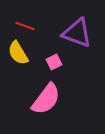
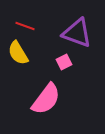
pink square: moved 10 px right
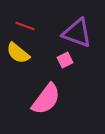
yellow semicircle: rotated 20 degrees counterclockwise
pink square: moved 1 px right, 2 px up
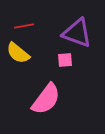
red line: moved 1 px left; rotated 30 degrees counterclockwise
pink square: rotated 21 degrees clockwise
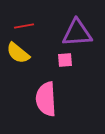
purple triangle: rotated 24 degrees counterclockwise
pink semicircle: rotated 140 degrees clockwise
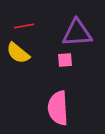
pink semicircle: moved 12 px right, 9 px down
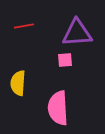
yellow semicircle: moved 30 px down; rotated 55 degrees clockwise
